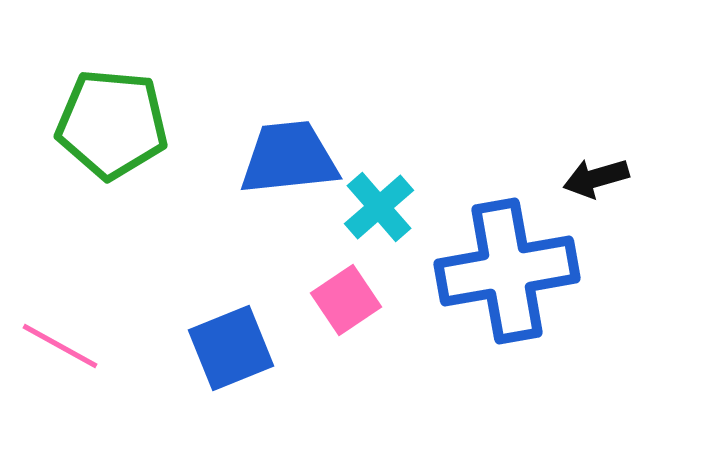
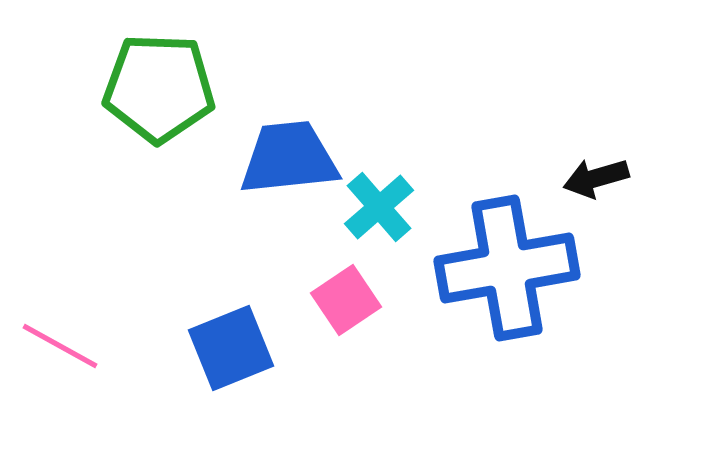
green pentagon: moved 47 px right, 36 px up; rotated 3 degrees counterclockwise
blue cross: moved 3 px up
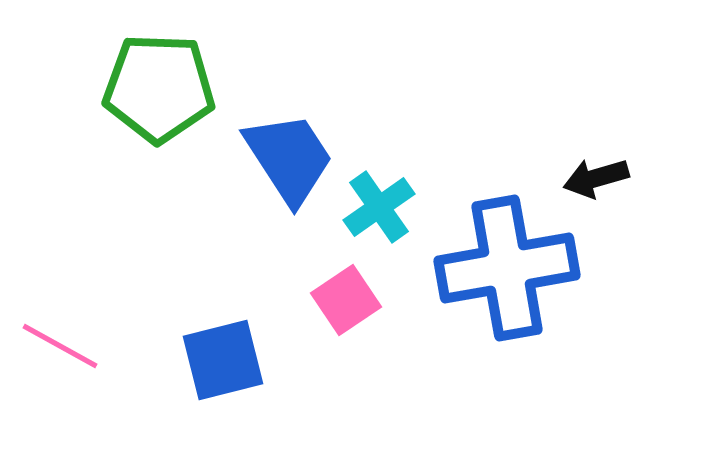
blue trapezoid: rotated 63 degrees clockwise
cyan cross: rotated 6 degrees clockwise
blue square: moved 8 px left, 12 px down; rotated 8 degrees clockwise
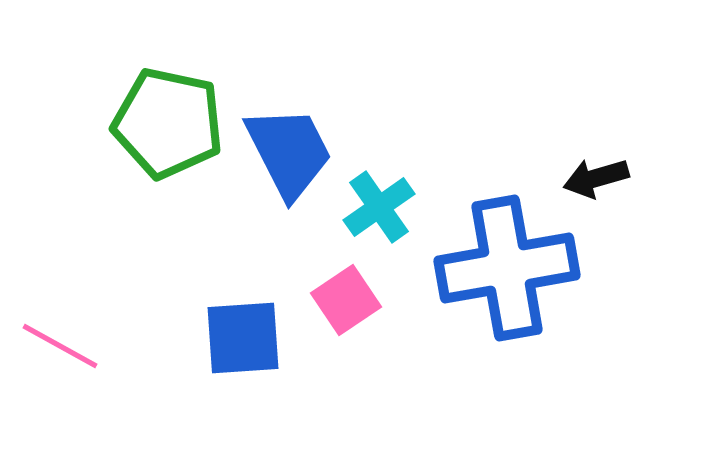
green pentagon: moved 9 px right, 35 px down; rotated 10 degrees clockwise
blue trapezoid: moved 6 px up; rotated 6 degrees clockwise
blue square: moved 20 px right, 22 px up; rotated 10 degrees clockwise
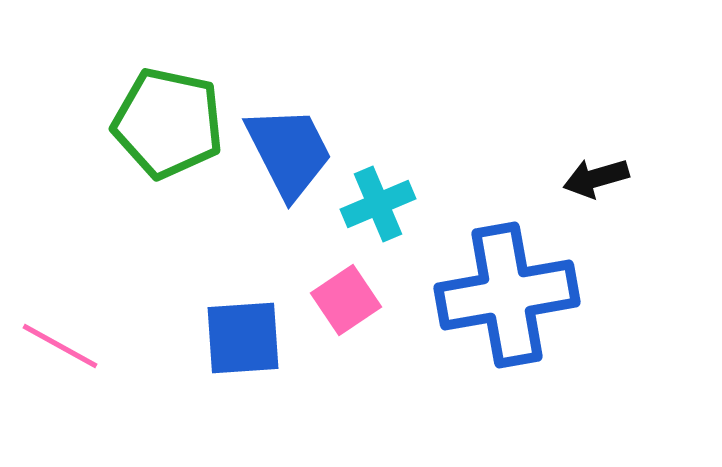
cyan cross: moved 1 px left, 3 px up; rotated 12 degrees clockwise
blue cross: moved 27 px down
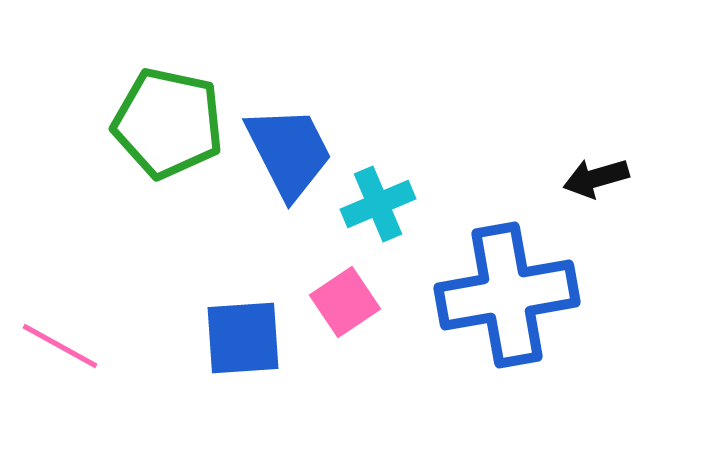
pink square: moved 1 px left, 2 px down
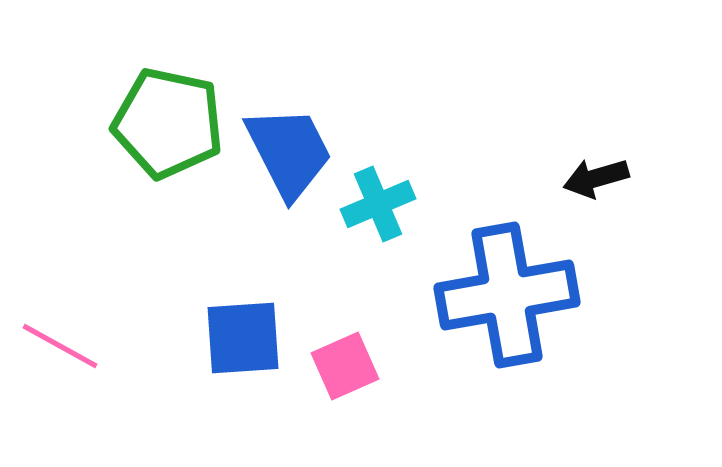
pink square: moved 64 px down; rotated 10 degrees clockwise
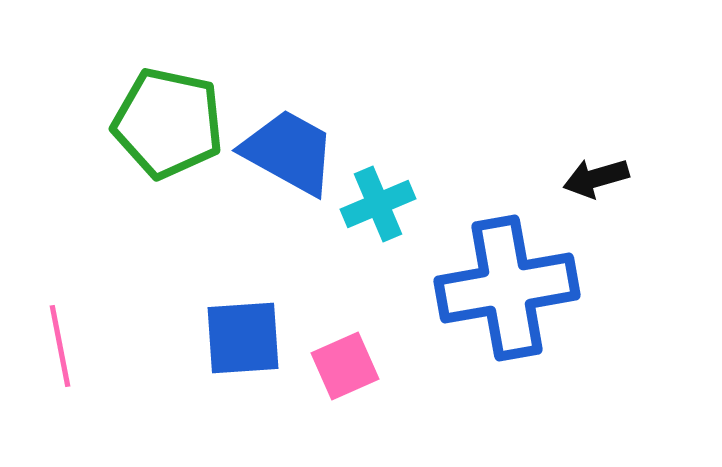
blue trapezoid: rotated 34 degrees counterclockwise
blue cross: moved 7 px up
pink line: rotated 50 degrees clockwise
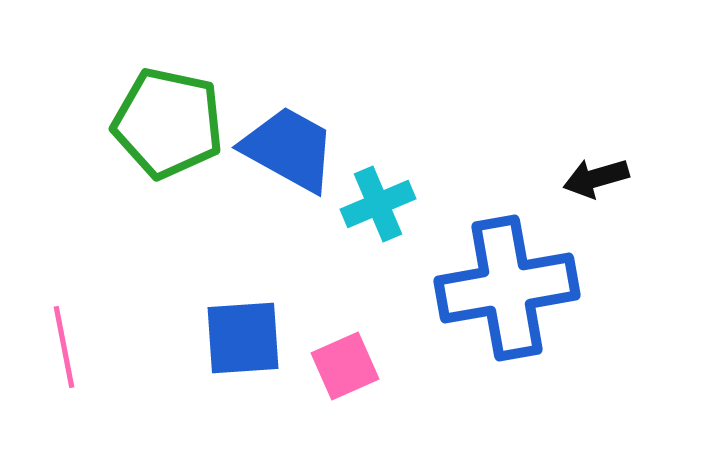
blue trapezoid: moved 3 px up
pink line: moved 4 px right, 1 px down
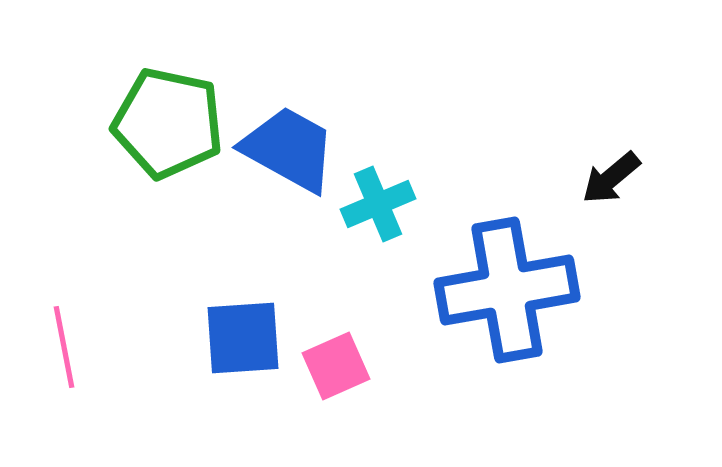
black arrow: moved 15 px right; rotated 24 degrees counterclockwise
blue cross: moved 2 px down
pink square: moved 9 px left
